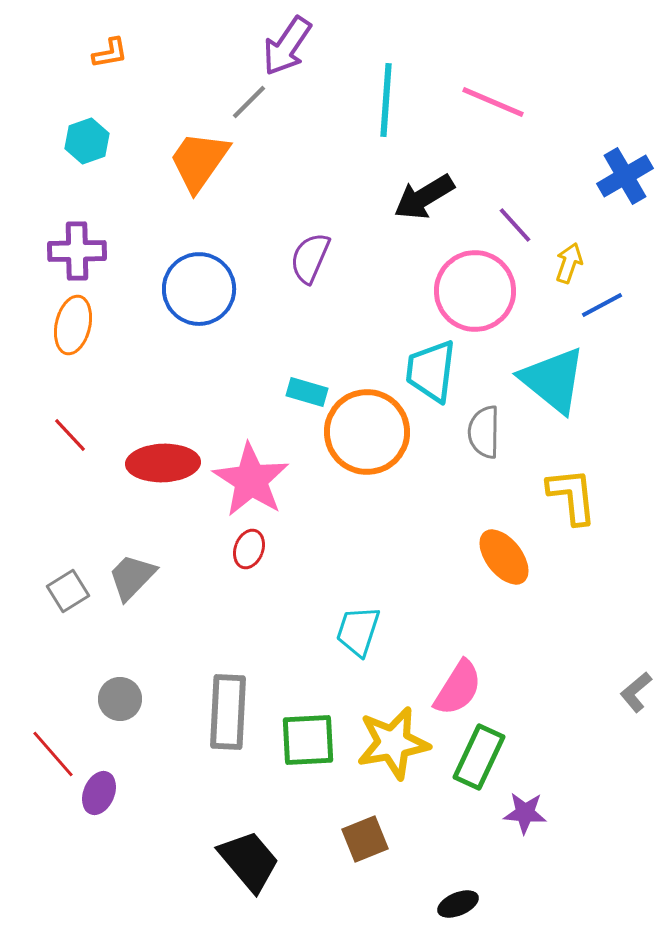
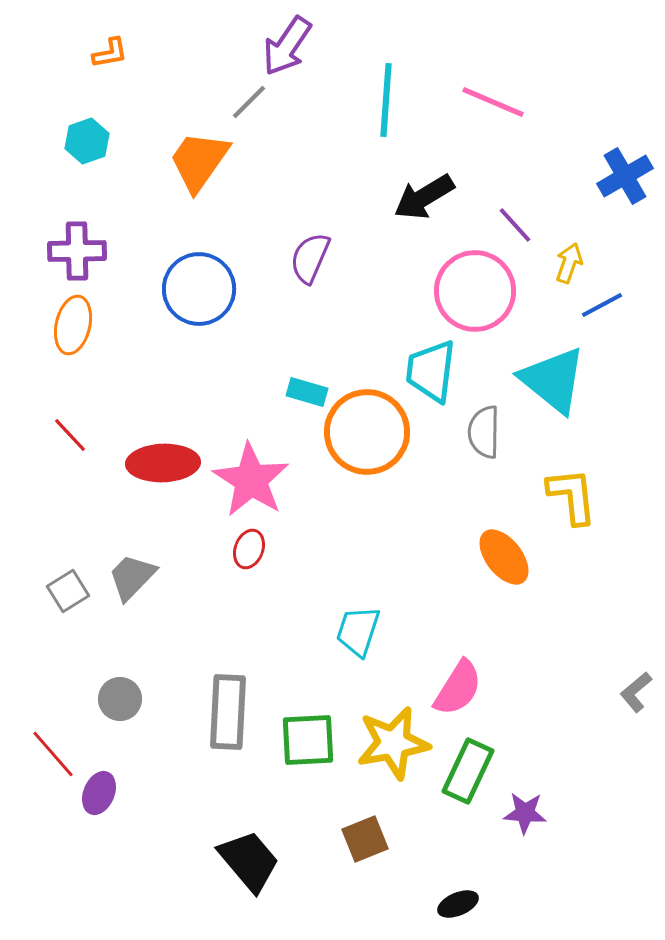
green rectangle at (479, 757): moved 11 px left, 14 px down
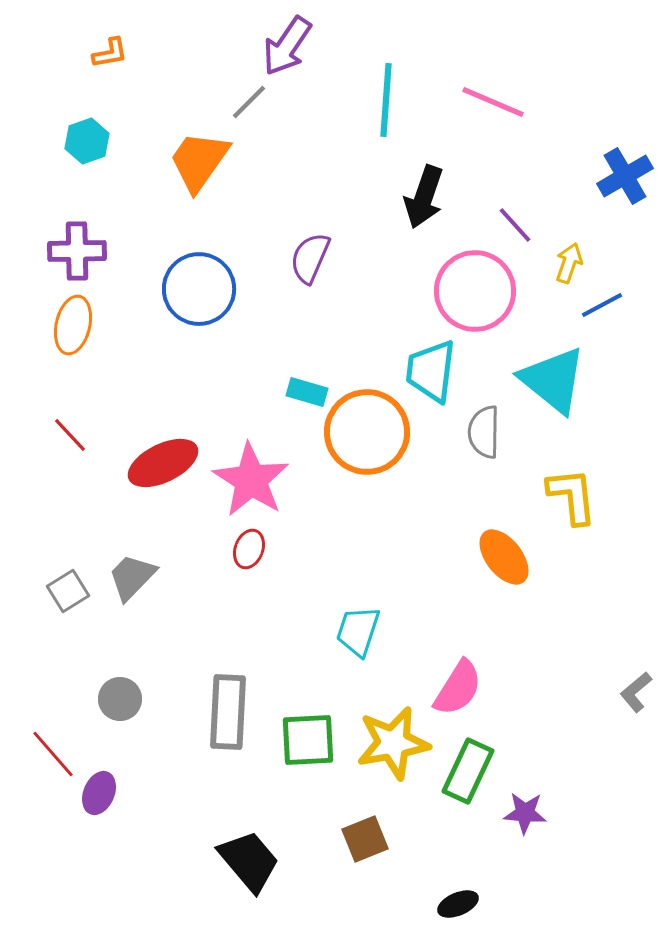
black arrow at (424, 197): rotated 40 degrees counterclockwise
red ellipse at (163, 463): rotated 24 degrees counterclockwise
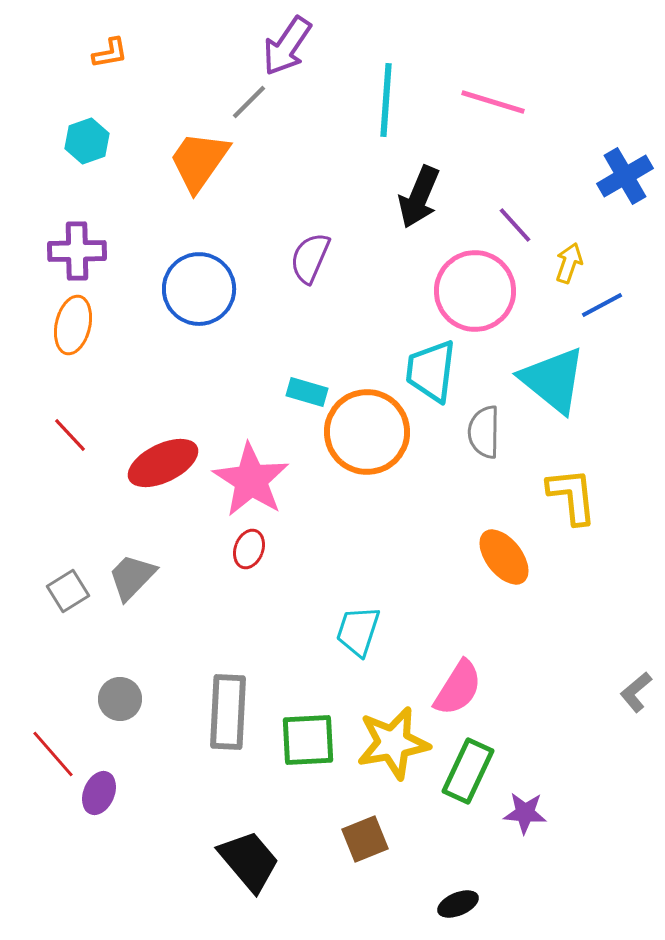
pink line at (493, 102): rotated 6 degrees counterclockwise
black arrow at (424, 197): moved 5 px left; rotated 4 degrees clockwise
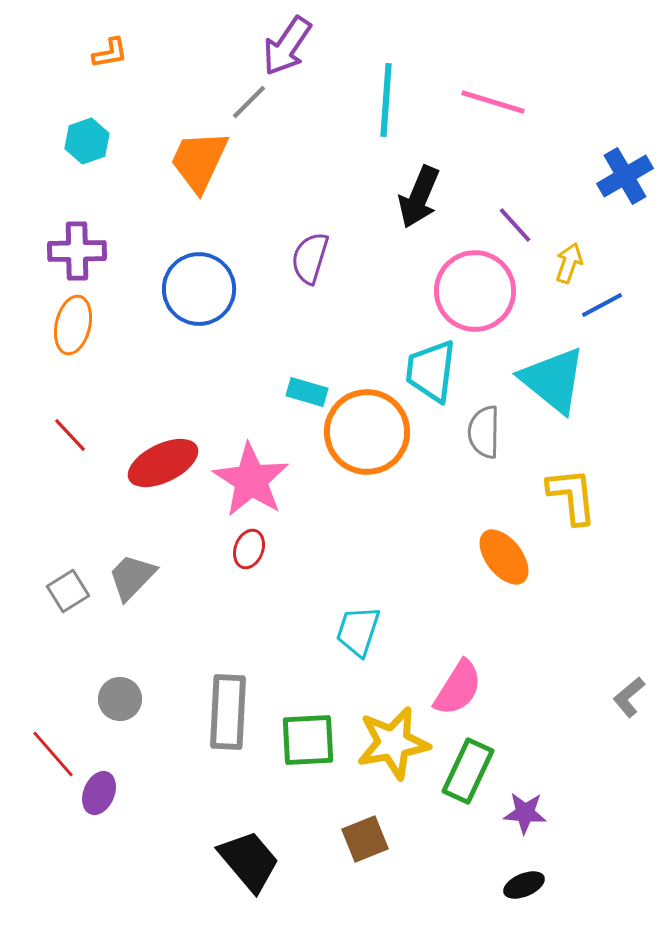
orange trapezoid at (199, 161): rotated 10 degrees counterclockwise
purple semicircle at (310, 258): rotated 6 degrees counterclockwise
gray L-shape at (636, 692): moved 7 px left, 5 px down
black ellipse at (458, 904): moved 66 px right, 19 px up
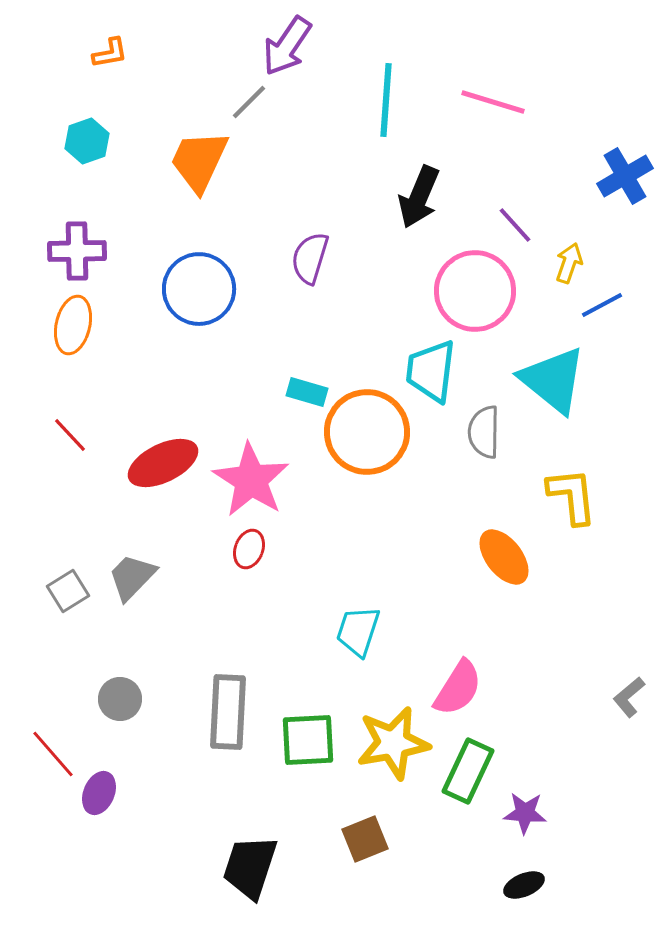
black trapezoid at (249, 861): moved 1 px right, 6 px down; rotated 122 degrees counterclockwise
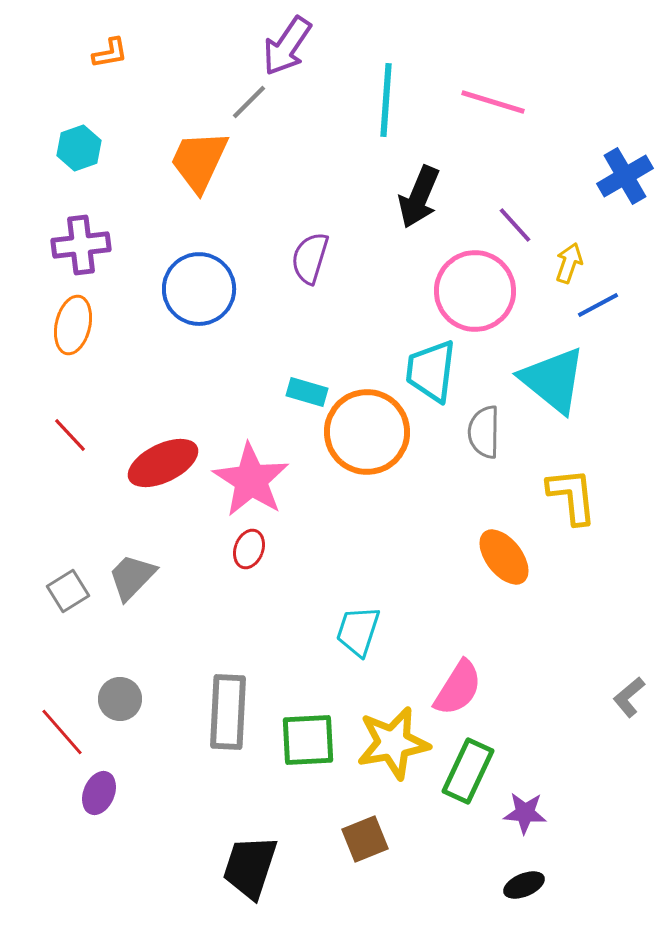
cyan hexagon at (87, 141): moved 8 px left, 7 px down
purple cross at (77, 251): moved 4 px right, 6 px up; rotated 6 degrees counterclockwise
blue line at (602, 305): moved 4 px left
red line at (53, 754): moved 9 px right, 22 px up
